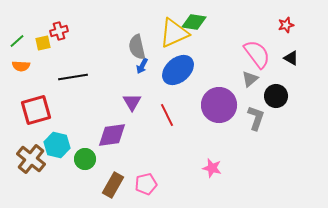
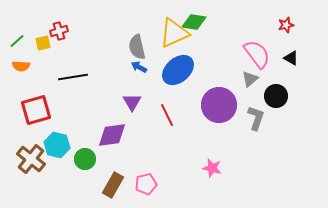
blue arrow: moved 3 px left, 1 px down; rotated 91 degrees clockwise
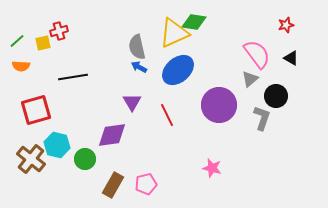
gray L-shape: moved 6 px right
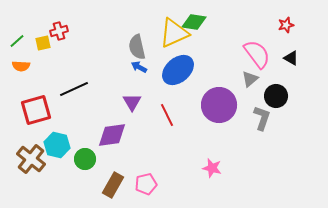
black line: moved 1 px right, 12 px down; rotated 16 degrees counterclockwise
